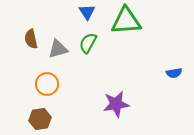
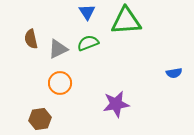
green semicircle: rotated 40 degrees clockwise
gray triangle: rotated 10 degrees counterclockwise
orange circle: moved 13 px right, 1 px up
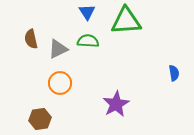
green semicircle: moved 2 px up; rotated 25 degrees clockwise
blue semicircle: rotated 91 degrees counterclockwise
purple star: rotated 20 degrees counterclockwise
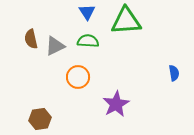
gray triangle: moved 3 px left, 3 px up
orange circle: moved 18 px right, 6 px up
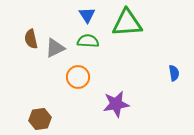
blue triangle: moved 3 px down
green triangle: moved 1 px right, 2 px down
gray triangle: moved 2 px down
purple star: rotated 20 degrees clockwise
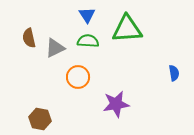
green triangle: moved 6 px down
brown semicircle: moved 2 px left, 1 px up
brown hexagon: rotated 20 degrees clockwise
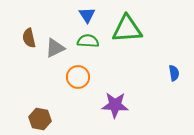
purple star: moved 1 px left, 1 px down; rotated 12 degrees clockwise
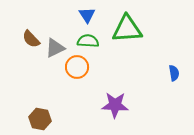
brown semicircle: moved 2 px right, 1 px down; rotated 30 degrees counterclockwise
orange circle: moved 1 px left, 10 px up
